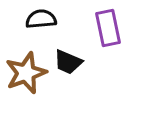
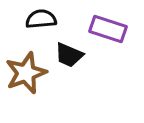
purple rectangle: moved 1 px down; rotated 60 degrees counterclockwise
black trapezoid: moved 1 px right, 7 px up
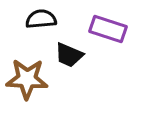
brown star: moved 1 px right, 6 px down; rotated 24 degrees clockwise
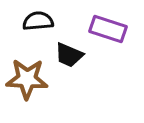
black semicircle: moved 3 px left, 2 px down
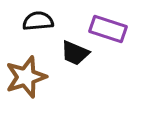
black trapezoid: moved 6 px right, 2 px up
brown star: moved 1 px left, 2 px up; rotated 21 degrees counterclockwise
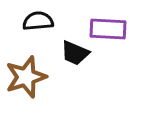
purple rectangle: rotated 15 degrees counterclockwise
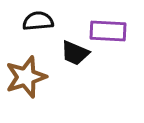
purple rectangle: moved 2 px down
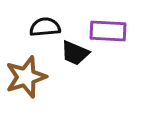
black semicircle: moved 7 px right, 6 px down
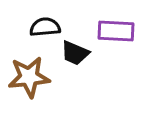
purple rectangle: moved 8 px right
brown star: moved 3 px right; rotated 12 degrees clockwise
